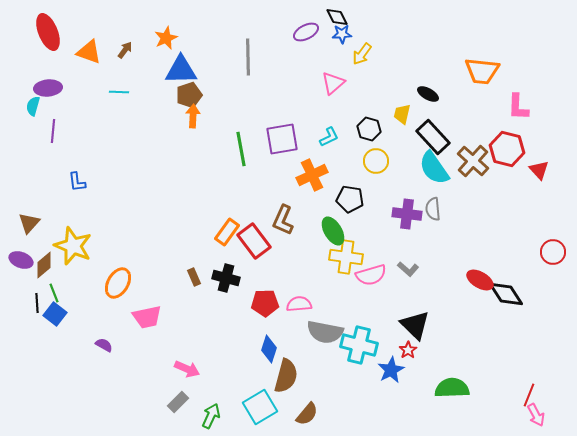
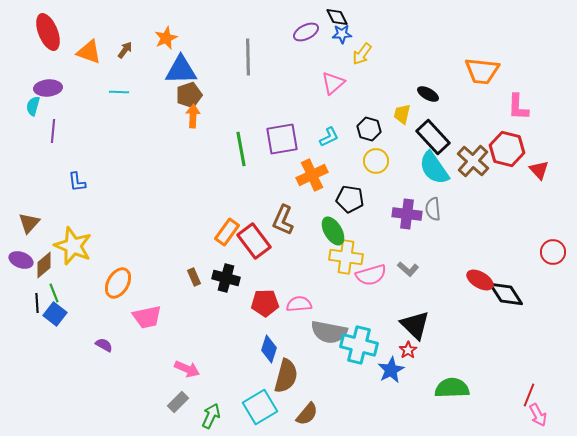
gray semicircle at (325, 332): moved 4 px right
pink arrow at (536, 415): moved 2 px right
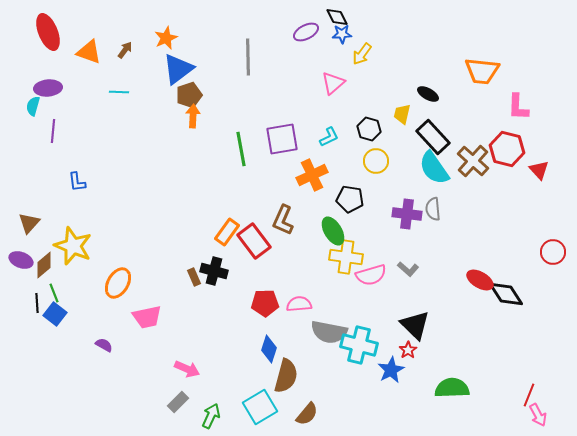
blue triangle at (181, 70): moved 3 px left, 1 px up; rotated 36 degrees counterclockwise
black cross at (226, 278): moved 12 px left, 7 px up
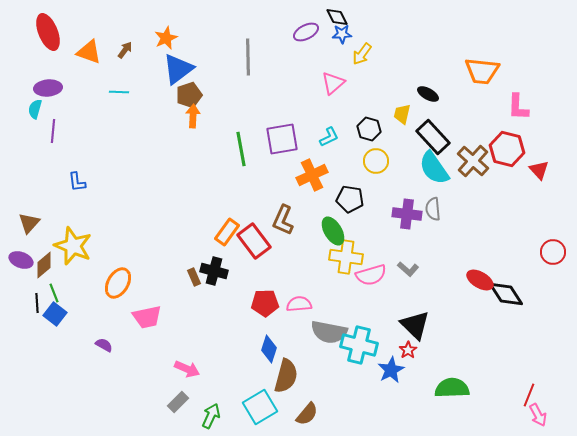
cyan semicircle at (33, 106): moved 2 px right, 3 px down
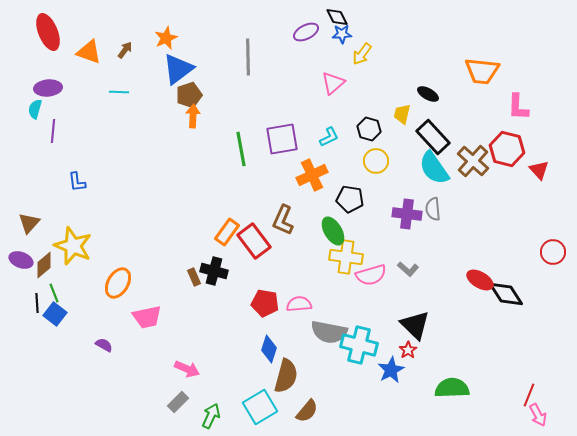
red pentagon at (265, 303): rotated 12 degrees clockwise
brown semicircle at (307, 414): moved 3 px up
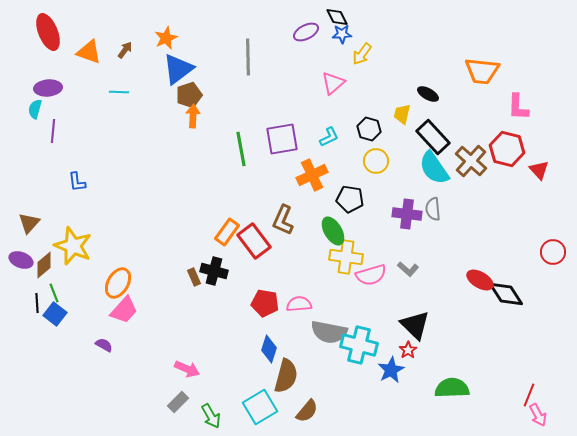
brown cross at (473, 161): moved 2 px left
pink trapezoid at (147, 317): moved 23 px left, 7 px up; rotated 36 degrees counterclockwise
green arrow at (211, 416): rotated 125 degrees clockwise
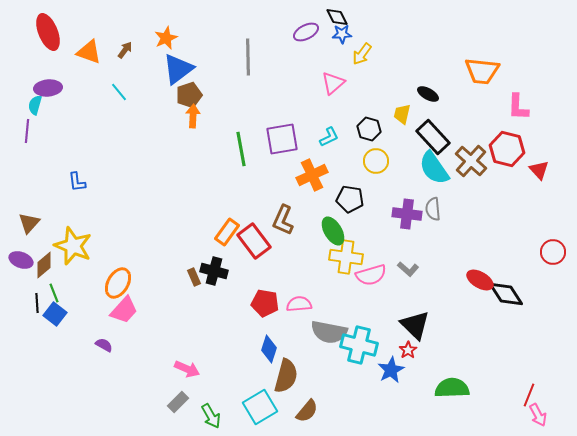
cyan line at (119, 92): rotated 48 degrees clockwise
cyan semicircle at (35, 109): moved 4 px up
purple line at (53, 131): moved 26 px left
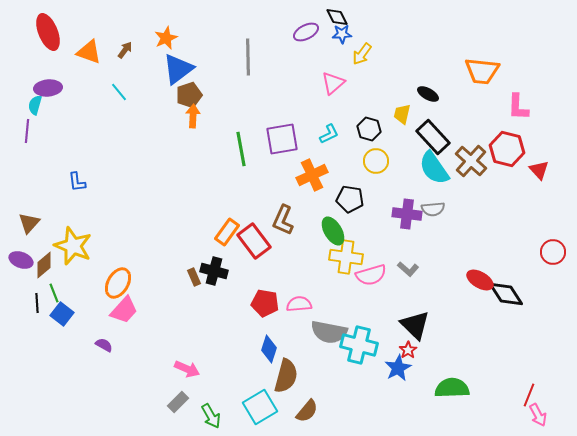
cyan L-shape at (329, 137): moved 3 px up
gray semicircle at (433, 209): rotated 90 degrees counterclockwise
blue square at (55, 314): moved 7 px right
blue star at (391, 370): moved 7 px right, 2 px up
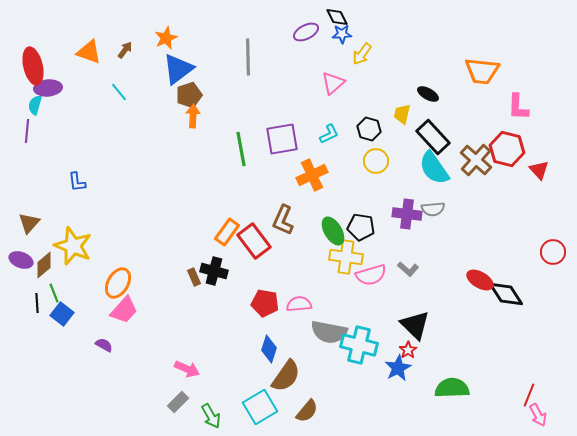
red ellipse at (48, 32): moved 15 px left, 34 px down; rotated 9 degrees clockwise
brown cross at (471, 161): moved 5 px right, 1 px up
black pentagon at (350, 199): moved 11 px right, 28 px down
brown semicircle at (286, 376): rotated 20 degrees clockwise
